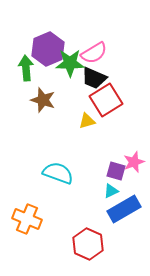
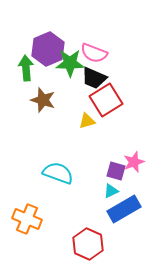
pink semicircle: rotated 52 degrees clockwise
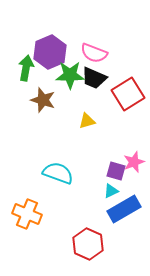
purple hexagon: moved 2 px right, 3 px down
green star: moved 12 px down
green arrow: rotated 15 degrees clockwise
red square: moved 22 px right, 6 px up
orange cross: moved 5 px up
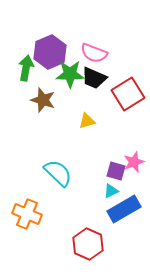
green star: moved 1 px up
cyan semicircle: rotated 24 degrees clockwise
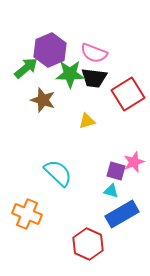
purple hexagon: moved 2 px up
green arrow: rotated 40 degrees clockwise
black trapezoid: rotated 16 degrees counterclockwise
cyan triangle: rotated 42 degrees clockwise
blue rectangle: moved 2 px left, 5 px down
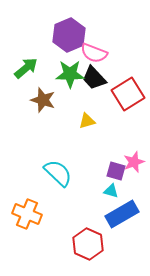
purple hexagon: moved 19 px right, 15 px up
black trapezoid: rotated 40 degrees clockwise
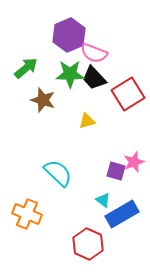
cyan triangle: moved 8 px left, 9 px down; rotated 21 degrees clockwise
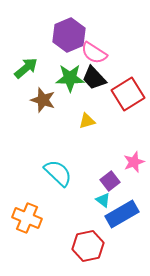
pink semicircle: rotated 12 degrees clockwise
green star: moved 4 px down
purple square: moved 6 px left, 10 px down; rotated 36 degrees clockwise
orange cross: moved 4 px down
red hexagon: moved 2 px down; rotated 24 degrees clockwise
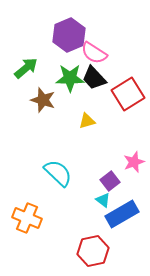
red hexagon: moved 5 px right, 5 px down
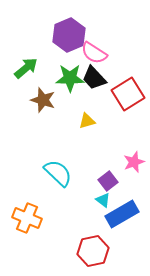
purple square: moved 2 px left
